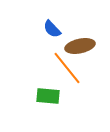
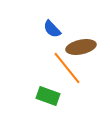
brown ellipse: moved 1 px right, 1 px down
green rectangle: rotated 15 degrees clockwise
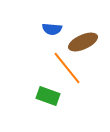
blue semicircle: rotated 42 degrees counterclockwise
brown ellipse: moved 2 px right, 5 px up; rotated 12 degrees counterclockwise
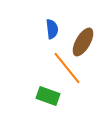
blue semicircle: rotated 102 degrees counterclockwise
brown ellipse: rotated 36 degrees counterclockwise
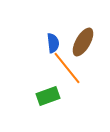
blue semicircle: moved 1 px right, 14 px down
green rectangle: rotated 40 degrees counterclockwise
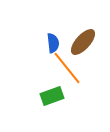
brown ellipse: rotated 12 degrees clockwise
green rectangle: moved 4 px right
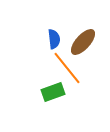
blue semicircle: moved 1 px right, 4 px up
green rectangle: moved 1 px right, 4 px up
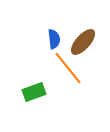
orange line: moved 1 px right
green rectangle: moved 19 px left
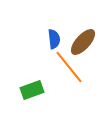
orange line: moved 1 px right, 1 px up
green rectangle: moved 2 px left, 2 px up
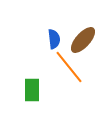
brown ellipse: moved 2 px up
green rectangle: rotated 70 degrees counterclockwise
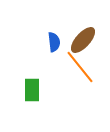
blue semicircle: moved 3 px down
orange line: moved 11 px right
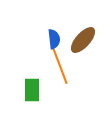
blue semicircle: moved 3 px up
orange line: moved 20 px left, 1 px up; rotated 18 degrees clockwise
